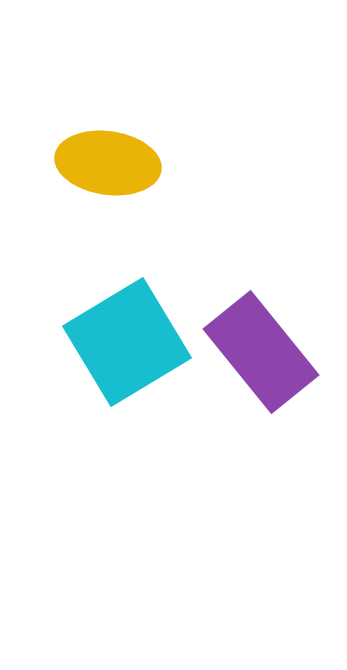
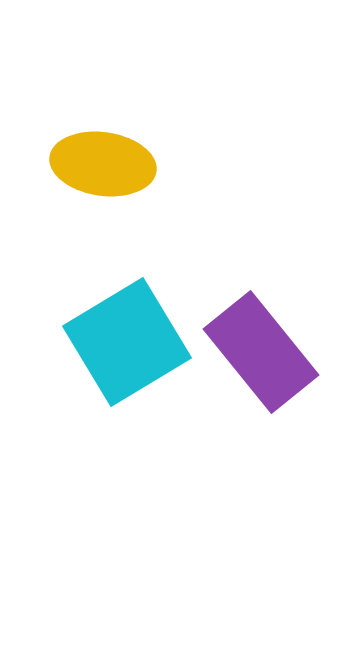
yellow ellipse: moved 5 px left, 1 px down
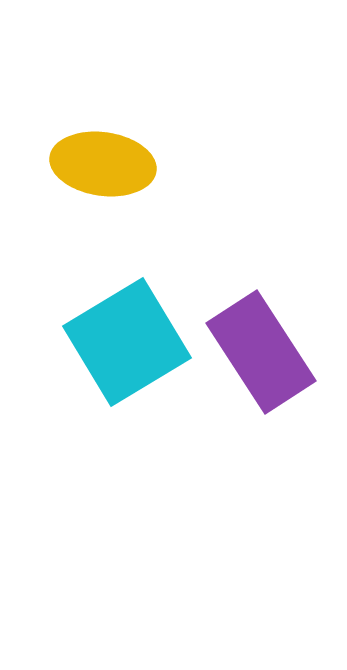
purple rectangle: rotated 6 degrees clockwise
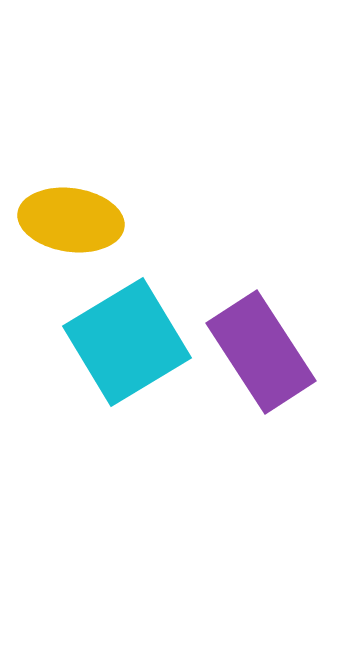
yellow ellipse: moved 32 px left, 56 px down
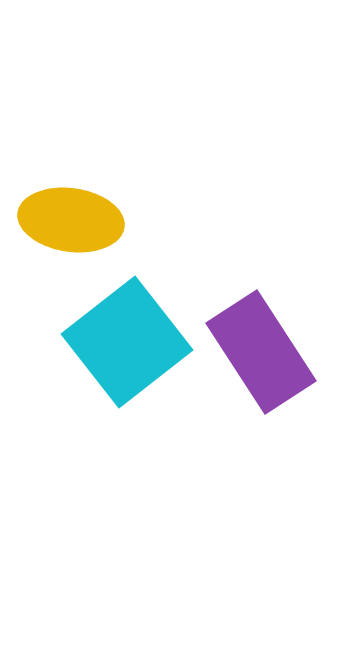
cyan square: rotated 7 degrees counterclockwise
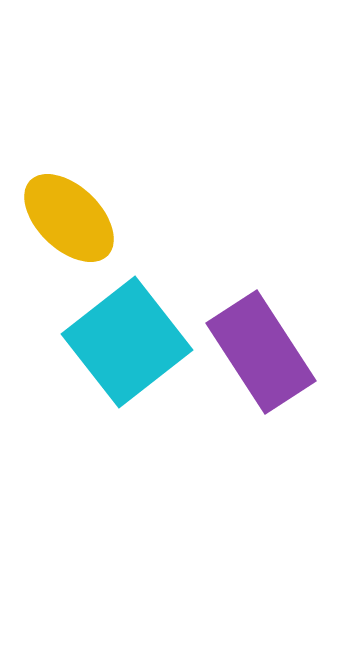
yellow ellipse: moved 2 px left, 2 px up; rotated 36 degrees clockwise
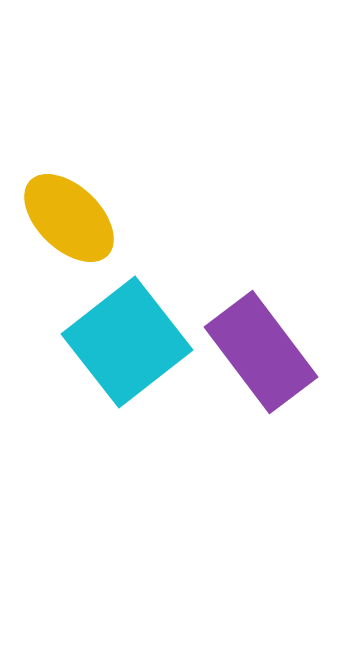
purple rectangle: rotated 4 degrees counterclockwise
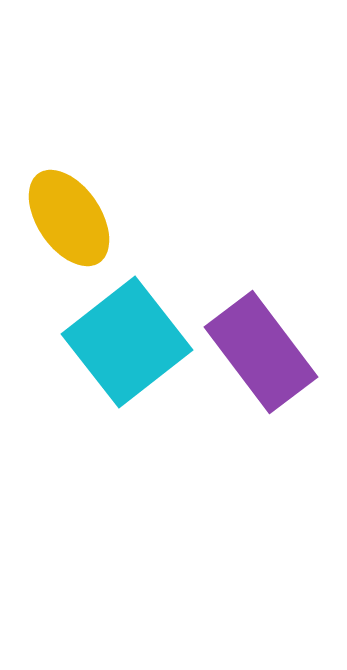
yellow ellipse: rotated 12 degrees clockwise
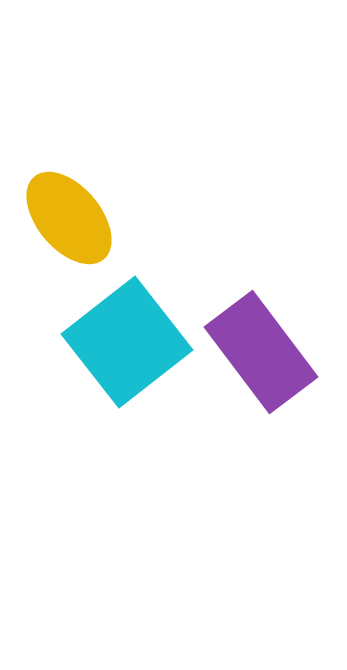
yellow ellipse: rotated 6 degrees counterclockwise
